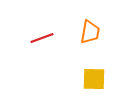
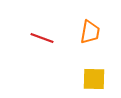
red line: rotated 40 degrees clockwise
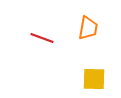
orange trapezoid: moved 2 px left, 4 px up
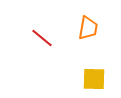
red line: rotated 20 degrees clockwise
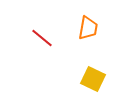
yellow square: moved 1 px left; rotated 25 degrees clockwise
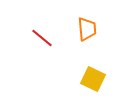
orange trapezoid: moved 1 px left, 1 px down; rotated 15 degrees counterclockwise
